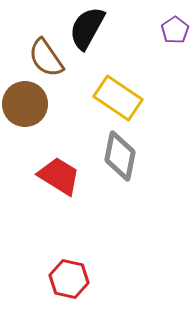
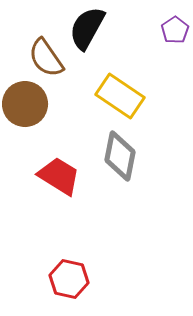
yellow rectangle: moved 2 px right, 2 px up
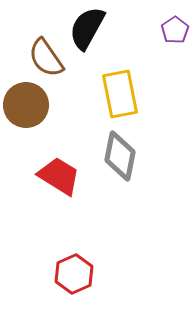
yellow rectangle: moved 2 px up; rotated 45 degrees clockwise
brown circle: moved 1 px right, 1 px down
red hexagon: moved 5 px right, 5 px up; rotated 24 degrees clockwise
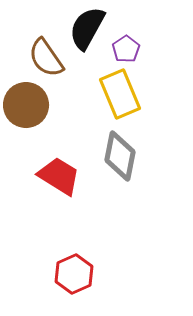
purple pentagon: moved 49 px left, 19 px down
yellow rectangle: rotated 12 degrees counterclockwise
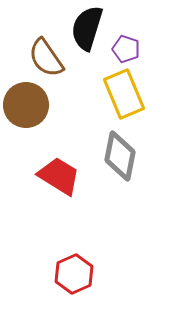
black semicircle: rotated 12 degrees counterclockwise
purple pentagon: rotated 20 degrees counterclockwise
yellow rectangle: moved 4 px right
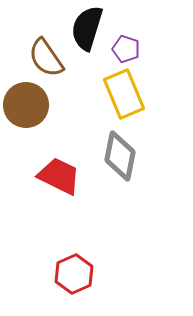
red trapezoid: rotated 6 degrees counterclockwise
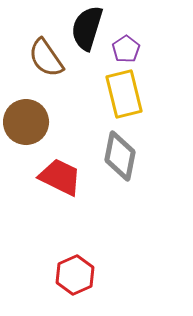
purple pentagon: rotated 20 degrees clockwise
yellow rectangle: rotated 9 degrees clockwise
brown circle: moved 17 px down
red trapezoid: moved 1 px right, 1 px down
red hexagon: moved 1 px right, 1 px down
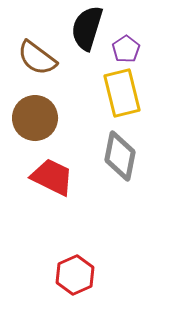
brown semicircle: moved 9 px left; rotated 18 degrees counterclockwise
yellow rectangle: moved 2 px left, 1 px up
brown circle: moved 9 px right, 4 px up
red trapezoid: moved 8 px left
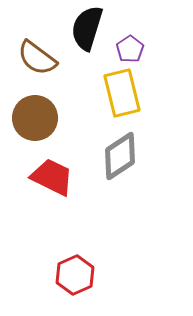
purple pentagon: moved 4 px right
gray diamond: rotated 45 degrees clockwise
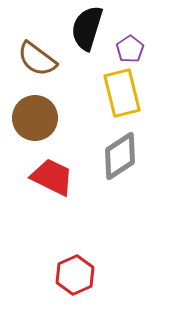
brown semicircle: moved 1 px down
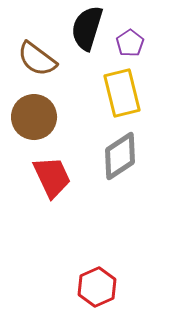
purple pentagon: moved 6 px up
brown circle: moved 1 px left, 1 px up
red trapezoid: rotated 39 degrees clockwise
red hexagon: moved 22 px right, 12 px down
